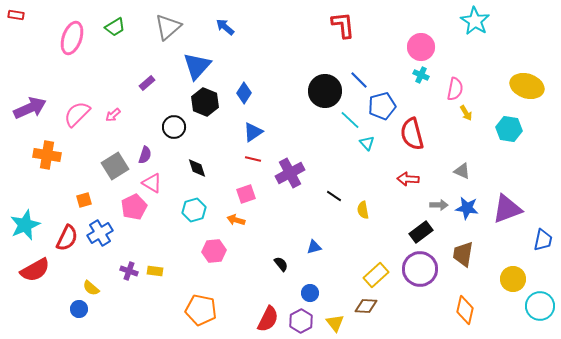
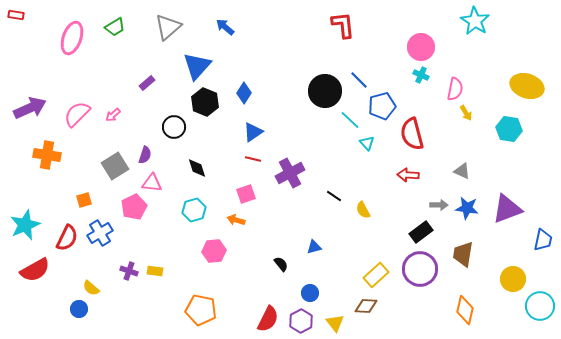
red arrow at (408, 179): moved 4 px up
pink triangle at (152, 183): rotated 25 degrees counterclockwise
yellow semicircle at (363, 210): rotated 18 degrees counterclockwise
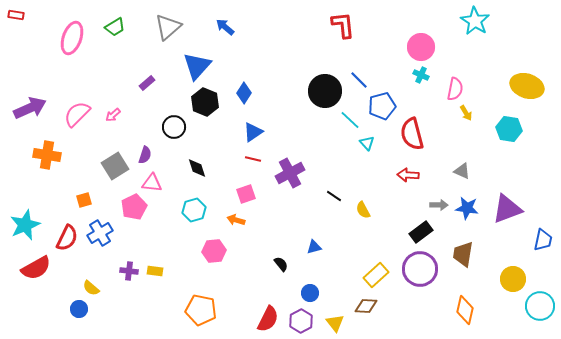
red semicircle at (35, 270): moved 1 px right, 2 px up
purple cross at (129, 271): rotated 12 degrees counterclockwise
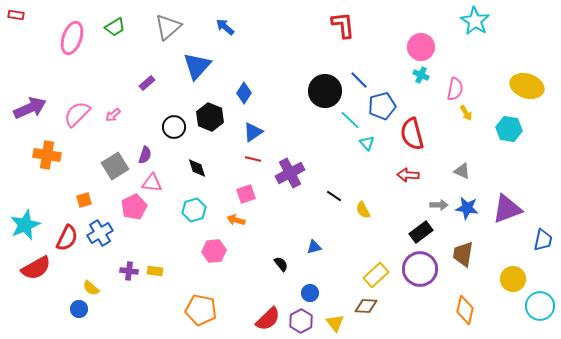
black hexagon at (205, 102): moved 5 px right, 15 px down
red semicircle at (268, 319): rotated 20 degrees clockwise
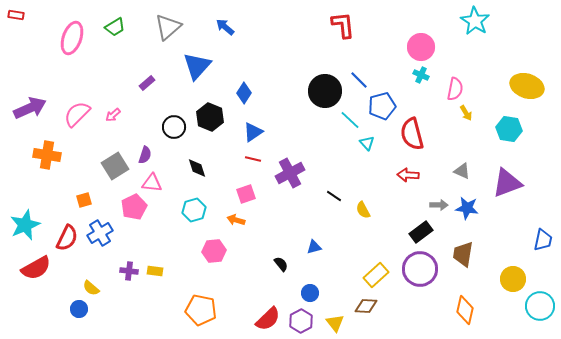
purple triangle at (507, 209): moved 26 px up
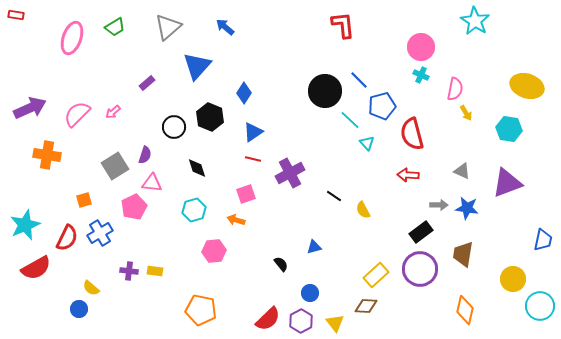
pink arrow at (113, 115): moved 3 px up
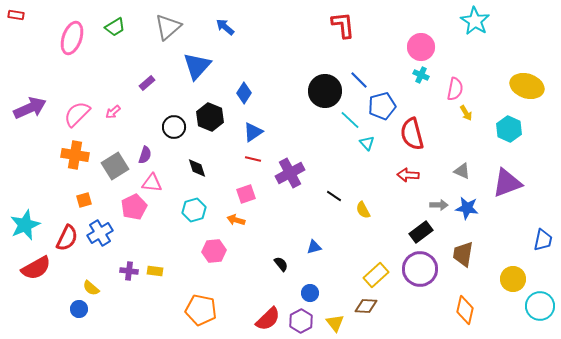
cyan hexagon at (509, 129): rotated 15 degrees clockwise
orange cross at (47, 155): moved 28 px right
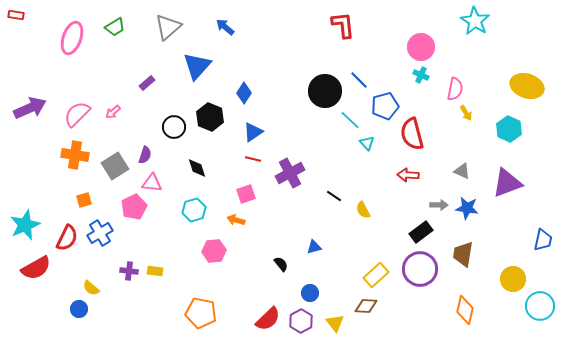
blue pentagon at (382, 106): moved 3 px right
orange pentagon at (201, 310): moved 3 px down
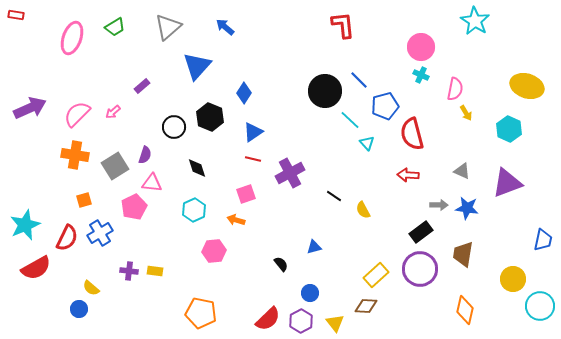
purple rectangle at (147, 83): moved 5 px left, 3 px down
cyan hexagon at (194, 210): rotated 10 degrees counterclockwise
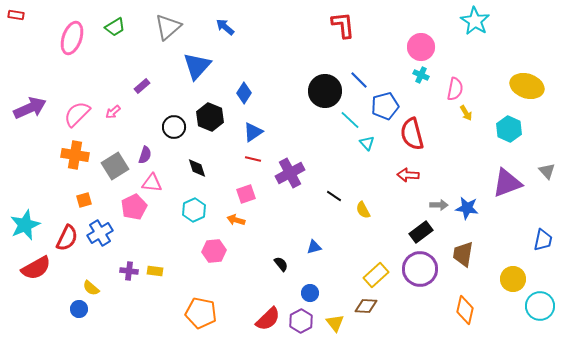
gray triangle at (462, 171): moved 85 px right; rotated 24 degrees clockwise
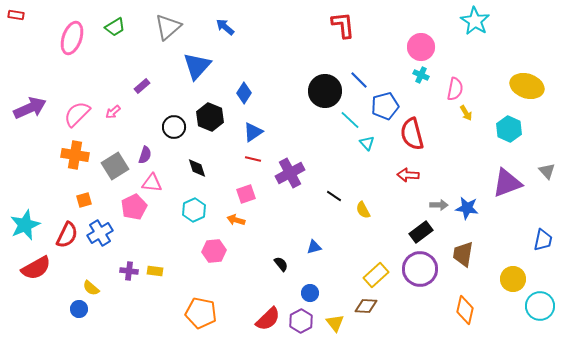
red semicircle at (67, 238): moved 3 px up
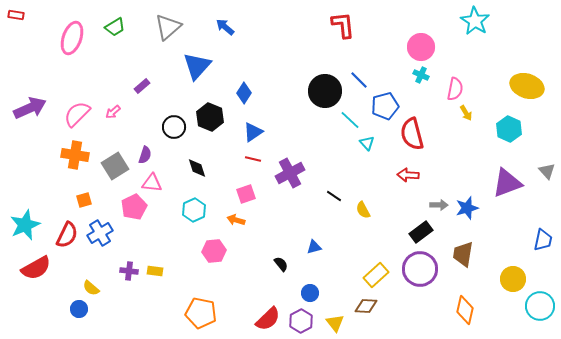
blue star at (467, 208): rotated 25 degrees counterclockwise
